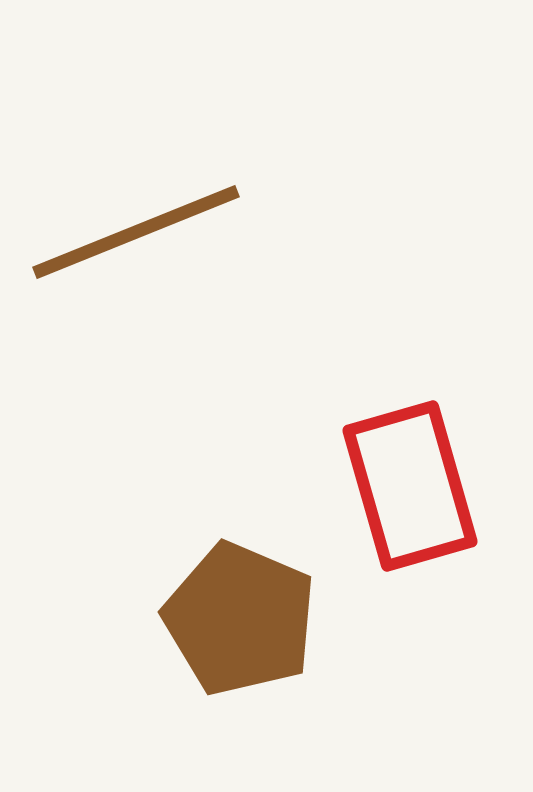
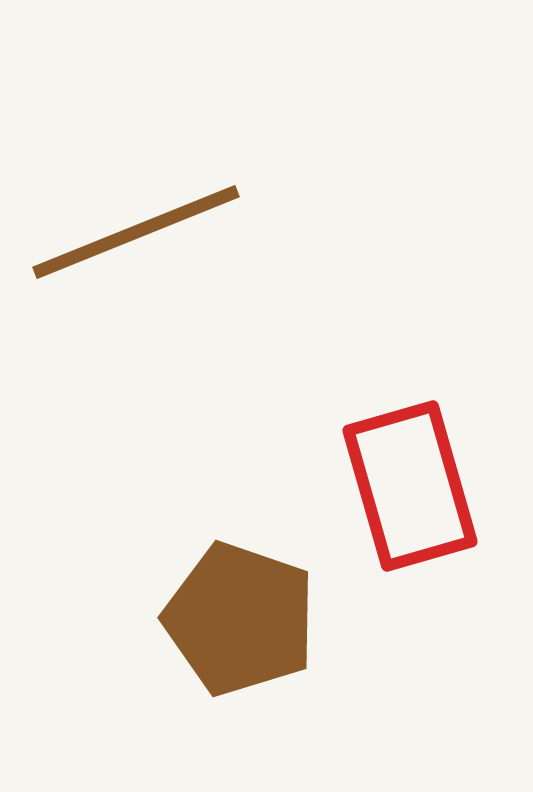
brown pentagon: rotated 4 degrees counterclockwise
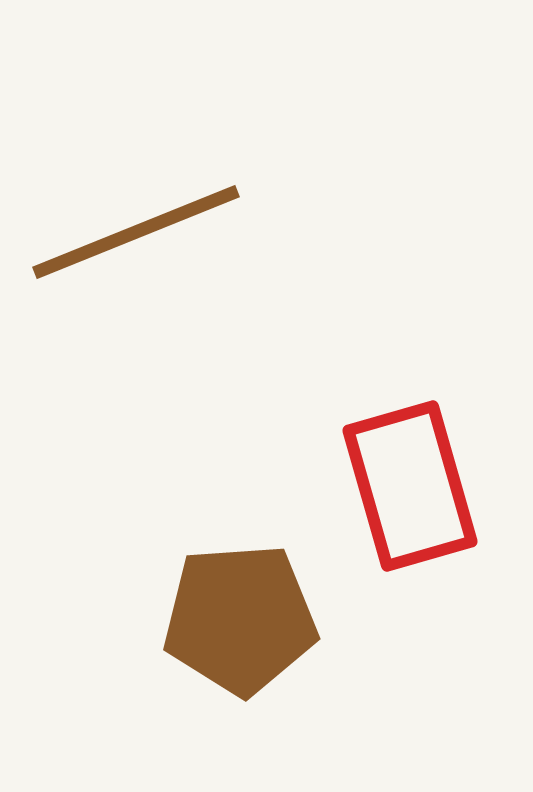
brown pentagon: rotated 23 degrees counterclockwise
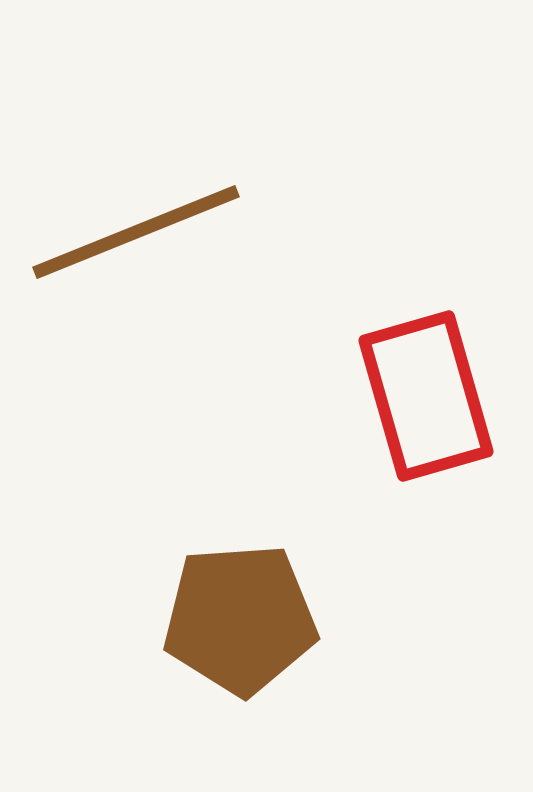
red rectangle: moved 16 px right, 90 px up
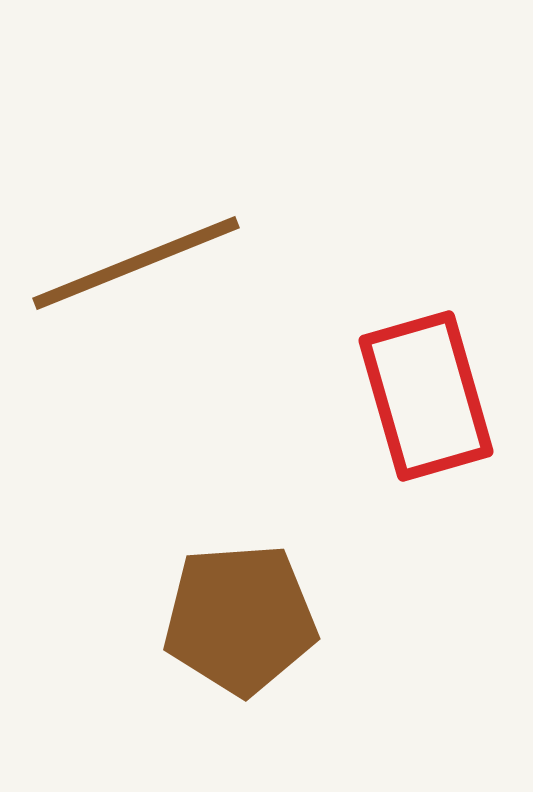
brown line: moved 31 px down
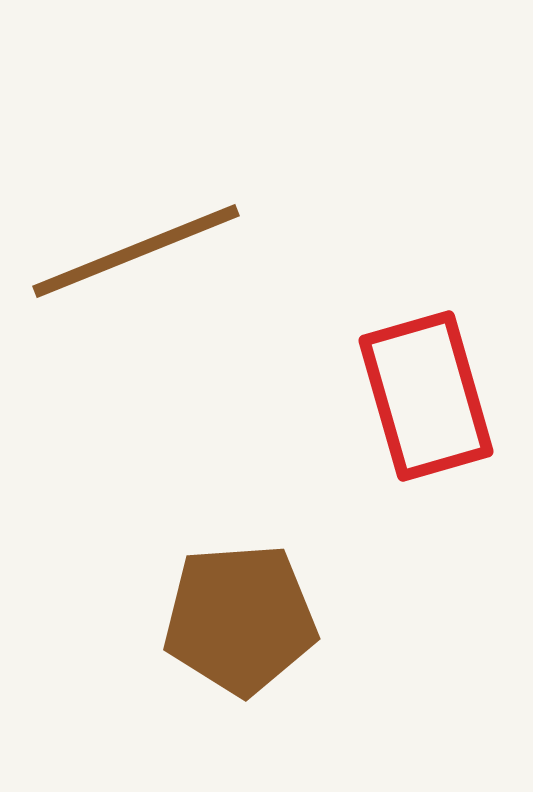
brown line: moved 12 px up
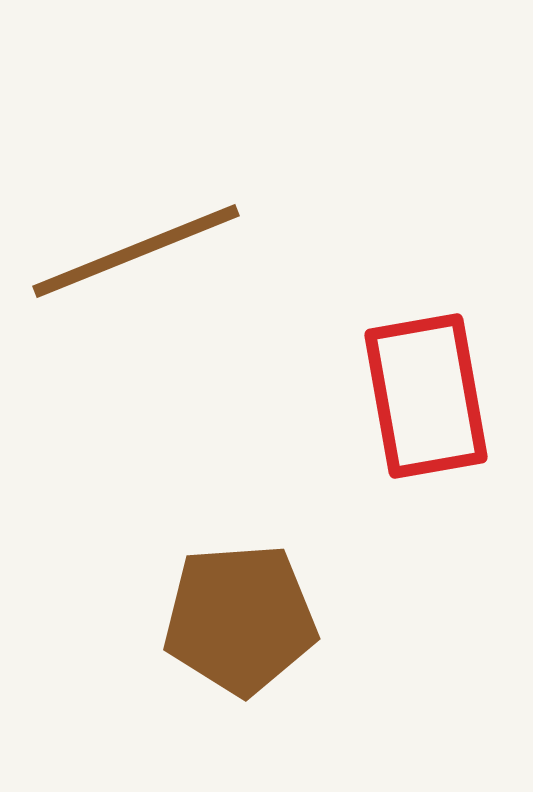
red rectangle: rotated 6 degrees clockwise
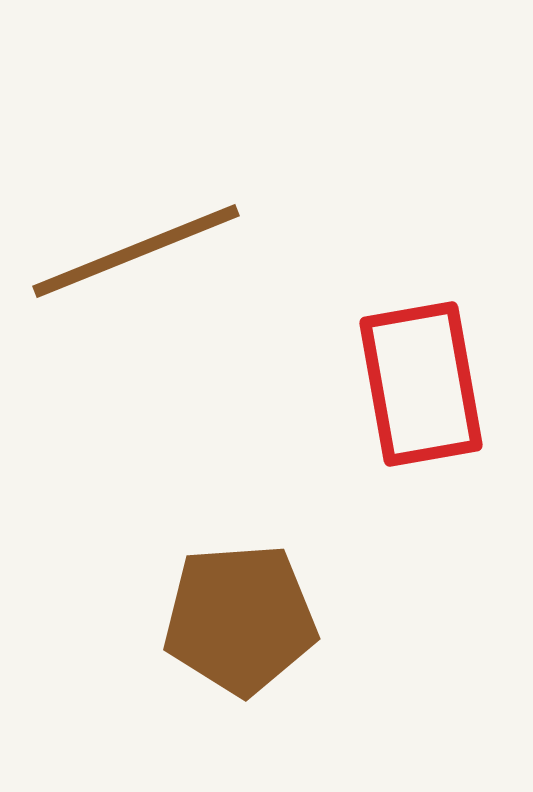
red rectangle: moved 5 px left, 12 px up
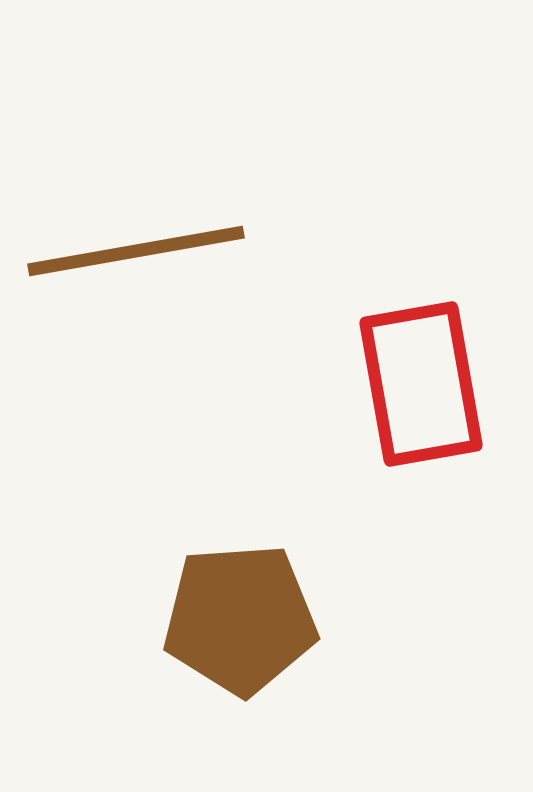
brown line: rotated 12 degrees clockwise
